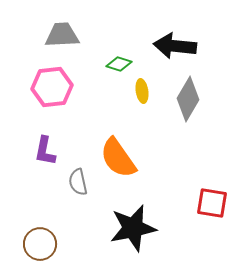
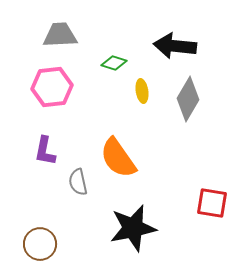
gray trapezoid: moved 2 px left
green diamond: moved 5 px left, 1 px up
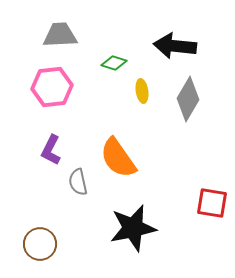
purple L-shape: moved 6 px right, 1 px up; rotated 16 degrees clockwise
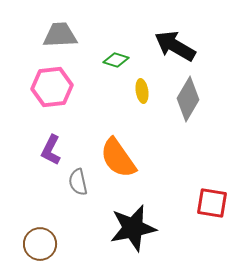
black arrow: rotated 24 degrees clockwise
green diamond: moved 2 px right, 3 px up
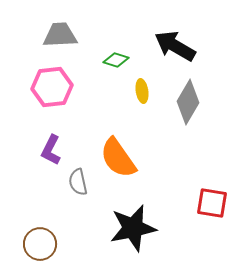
gray diamond: moved 3 px down
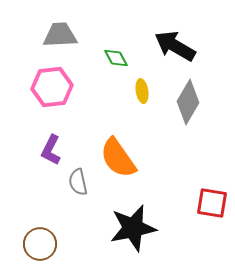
green diamond: moved 2 px up; rotated 45 degrees clockwise
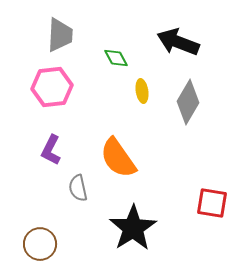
gray trapezoid: rotated 96 degrees clockwise
black arrow: moved 3 px right, 4 px up; rotated 9 degrees counterclockwise
gray semicircle: moved 6 px down
black star: rotated 21 degrees counterclockwise
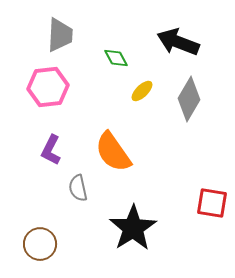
pink hexagon: moved 4 px left
yellow ellipse: rotated 55 degrees clockwise
gray diamond: moved 1 px right, 3 px up
orange semicircle: moved 5 px left, 6 px up
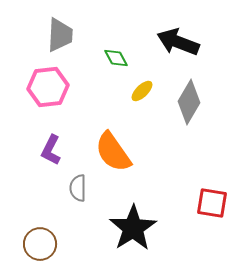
gray diamond: moved 3 px down
gray semicircle: rotated 12 degrees clockwise
